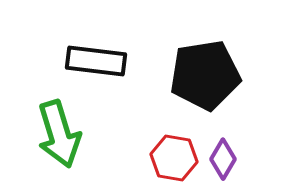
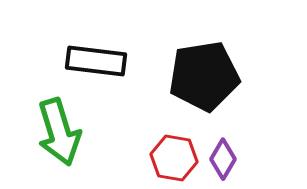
black pentagon: moved 1 px left, 1 px down
green arrow: moved 2 px up
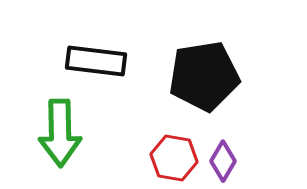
green arrow: moved 1 px right, 1 px down; rotated 16 degrees clockwise
purple diamond: moved 2 px down
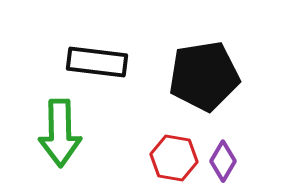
black rectangle: moved 1 px right, 1 px down
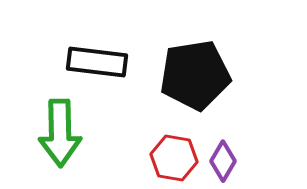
black pentagon: moved 9 px left, 1 px up
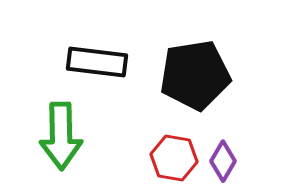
green arrow: moved 1 px right, 3 px down
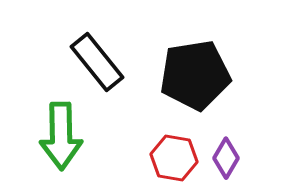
black rectangle: rotated 44 degrees clockwise
purple diamond: moved 3 px right, 3 px up
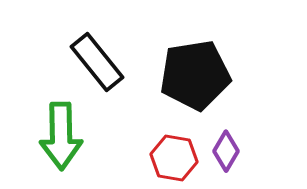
purple diamond: moved 7 px up
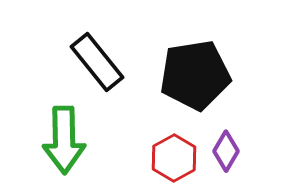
green arrow: moved 3 px right, 4 px down
red hexagon: rotated 21 degrees clockwise
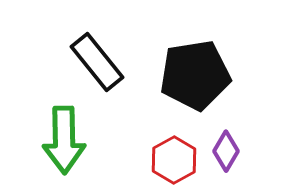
red hexagon: moved 2 px down
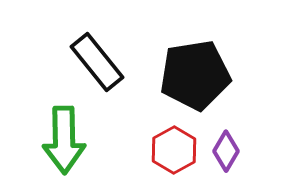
red hexagon: moved 10 px up
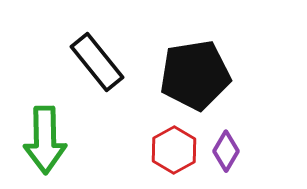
green arrow: moved 19 px left
